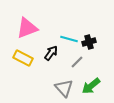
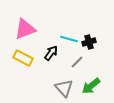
pink triangle: moved 2 px left, 1 px down
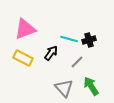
black cross: moved 2 px up
green arrow: rotated 96 degrees clockwise
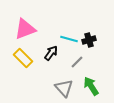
yellow rectangle: rotated 18 degrees clockwise
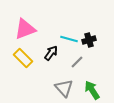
green arrow: moved 1 px right, 4 px down
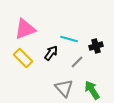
black cross: moved 7 px right, 6 px down
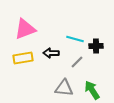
cyan line: moved 6 px right
black cross: rotated 16 degrees clockwise
black arrow: rotated 126 degrees counterclockwise
yellow rectangle: rotated 54 degrees counterclockwise
gray triangle: rotated 42 degrees counterclockwise
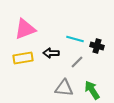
black cross: moved 1 px right; rotated 16 degrees clockwise
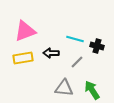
pink triangle: moved 2 px down
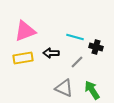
cyan line: moved 2 px up
black cross: moved 1 px left, 1 px down
gray triangle: rotated 18 degrees clockwise
